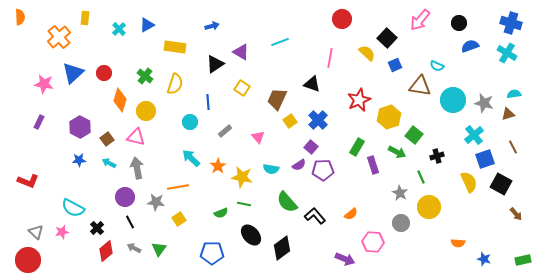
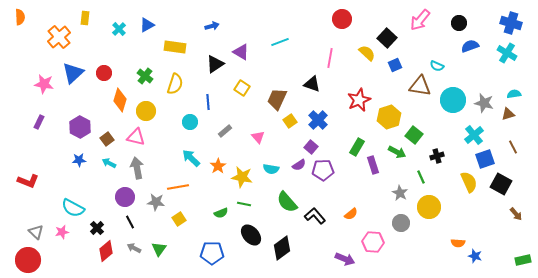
blue star at (484, 259): moved 9 px left, 3 px up
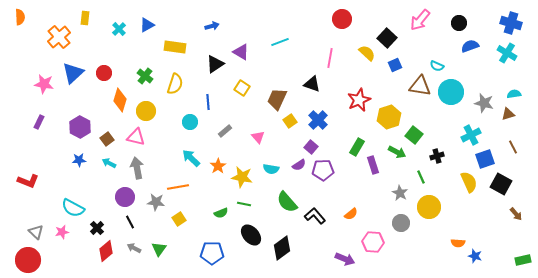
cyan circle at (453, 100): moved 2 px left, 8 px up
cyan cross at (474, 135): moved 3 px left; rotated 12 degrees clockwise
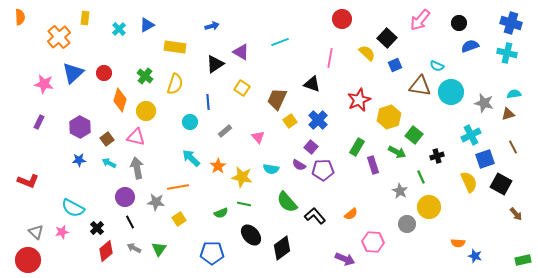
cyan cross at (507, 53): rotated 18 degrees counterclockwise
purple semicircle at (299, 165): rotated 64 degrees clockwise
gray star at (400, 193): moved 2 px up
gray circle at (401, 223): moved 6 px right, 1 px down
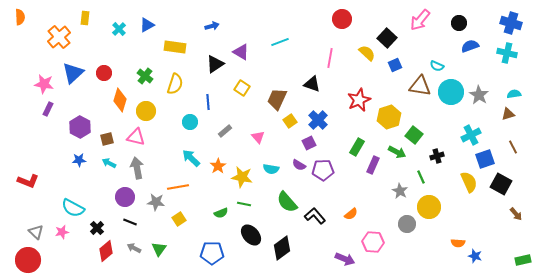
gray star at (484, 103): moved 5 px left, 8 px up; rotated 18 degrees clockwise
purple rectangle at (39, 122): moved 9 px right, 13 px up
brown square at (107, 139): rotated 24 degrees clockwise
purple square at (311, 147): moved 2 px left, 4 px up; rotated 24 degrees clockwise
purple rectangle at (373, 165): rotated 42 degrees clockwise
black line at (130, 222): rotated 40 degrees counterclockwise
